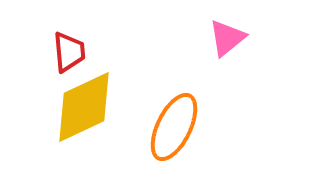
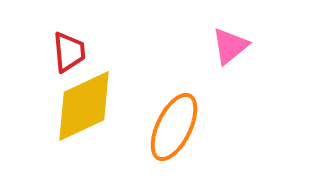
pink triangle: moved 3 px right, 8 px down
yellow diamond: moved 1 px up
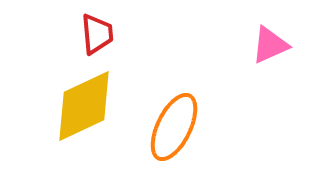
pink triangle: moved 40 px right, 1 px up; rotated 15 degrees clockwise
red trapezoid: moved 28 px right, 18 px up
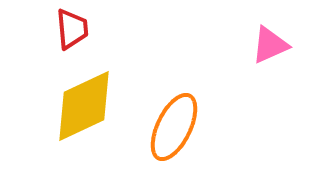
red trapezoid: moved 25 px left, 5 px up
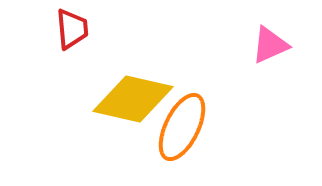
yellow diamond: moved 49 px right, 7 px up; rotated 38 degrees clockwise
orange ellipse: moved 8 px right
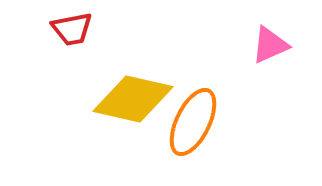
red trapezoid: rotated 84 degrees clockwise
orange ellipse: moved 11 px right, 5 px up
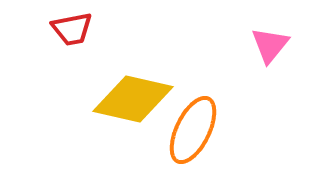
pink triangle: rotated 27 degrees counterclockwise
orange ellipse: moved 8 px down
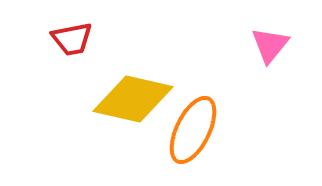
red trapezoid: moved 10 px down
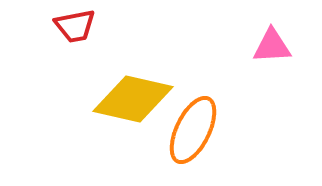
red trapezoid: moved 3 px right, 13 px up
pink triangle: moved 2 px right, 1 px down; rotated 48 degrees clockwise
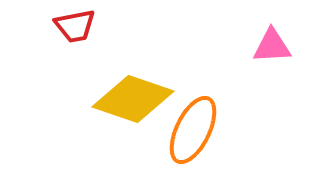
yellow diamond: rotated 6 degrees clockwise
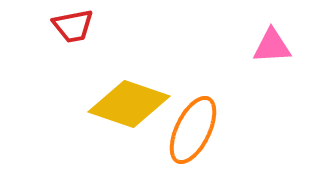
red trapezoid: moved 2 px left
yellow diamond: moved 4 px left, 5 px down
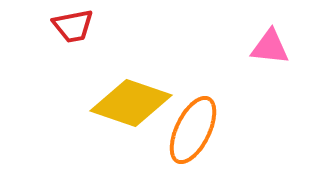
pink triangle: moved 2 px left, 1 px down; rotated 9 degrees clockwise
yellow diamond: moved 2 px right, 1 px up
